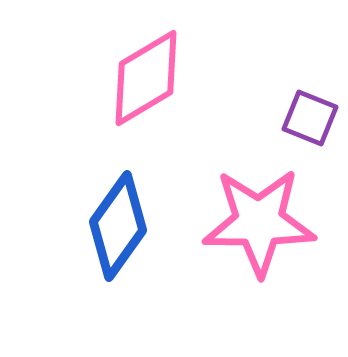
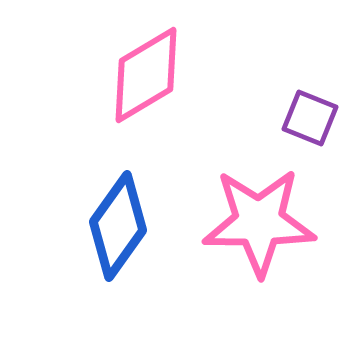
pink diamond: moved 3 px up
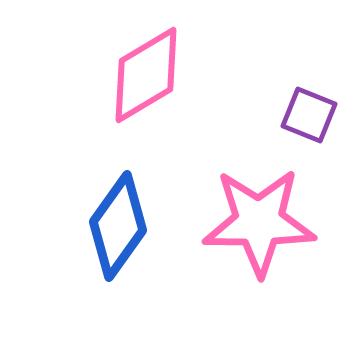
purple square: moved 1 px left, 3 px up
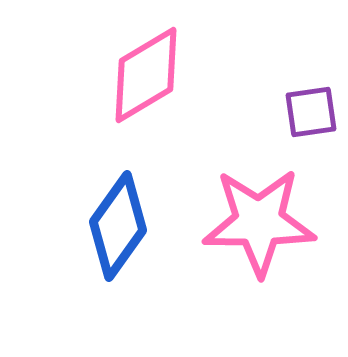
purple square: moved 2 px right, 3 px up; rotated 30 degrees counterclockwise
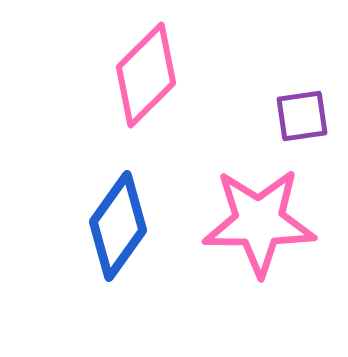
pink diamond: rotated 14 degrees counterclockwise
purple square: moved 9 px left, 4 px down
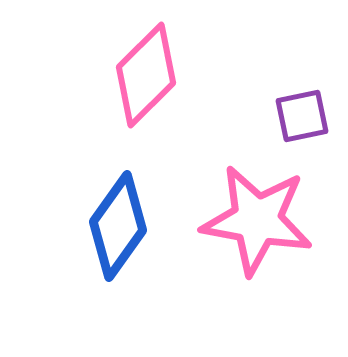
purple square: rotated 4 degrees counterclockwise
pink star: moved 2 px left, 2 px up; rotated 10 degrees clockwise
